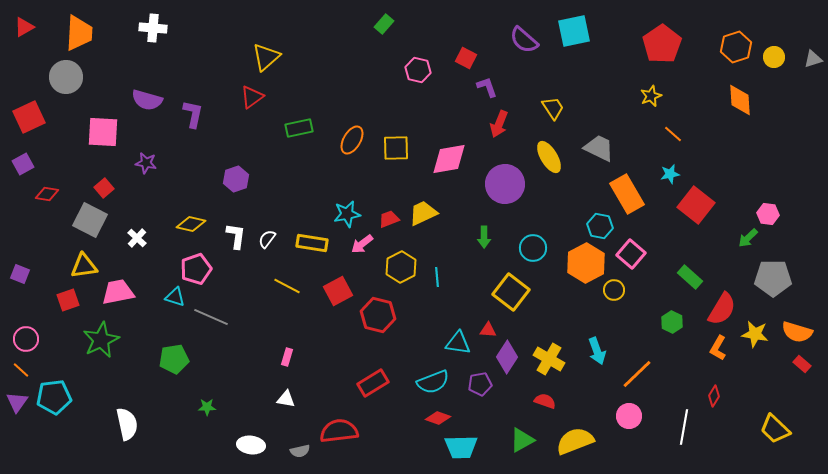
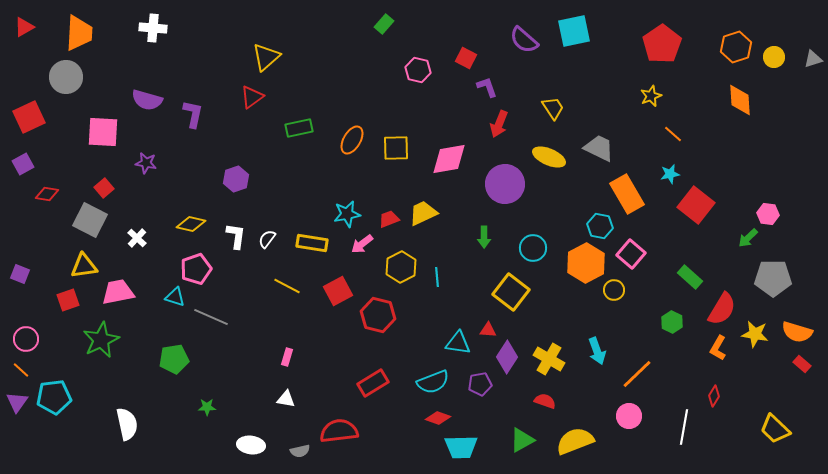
yellow ellipse at (549, 157): rotated 36 degrees counterclockwise
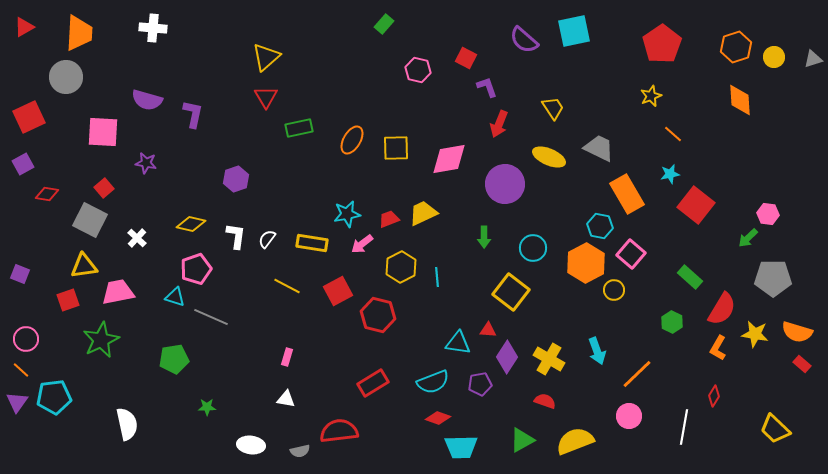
red triangle at (252, 97): moved 14 px right; rotated 25 degrees counterclockwise
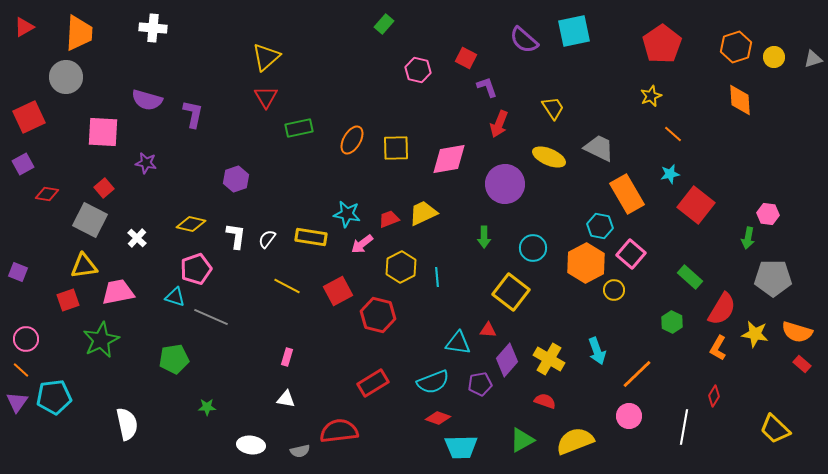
cyan star at (347, 214): rotated 20 degrees clockwise
green arrow at (748, 238): rotated 35 degrees counterclockwise
yellow rectangle at (312, 243): moved 1 px left, 6 px up
purple square at (20, 274): moved 2 px left, 2 px up
purple diamond at (507, 357): moved 3 px down; rotated 8 degrees clockwise
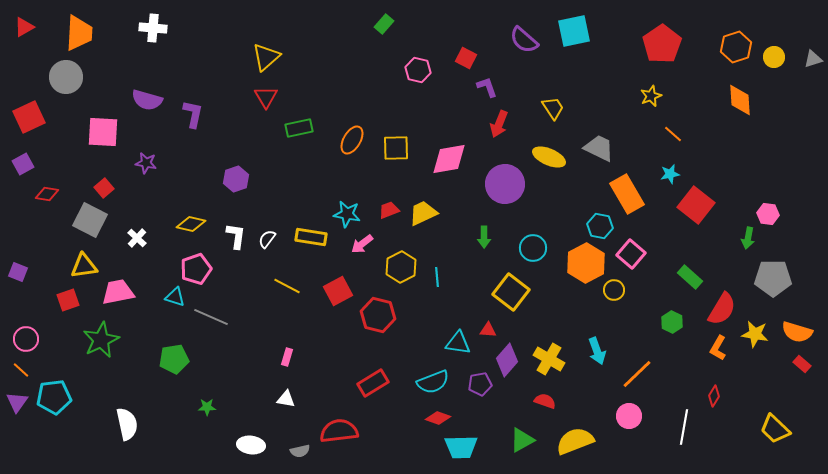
red trapezoid at (389, 219): moved 9 px up
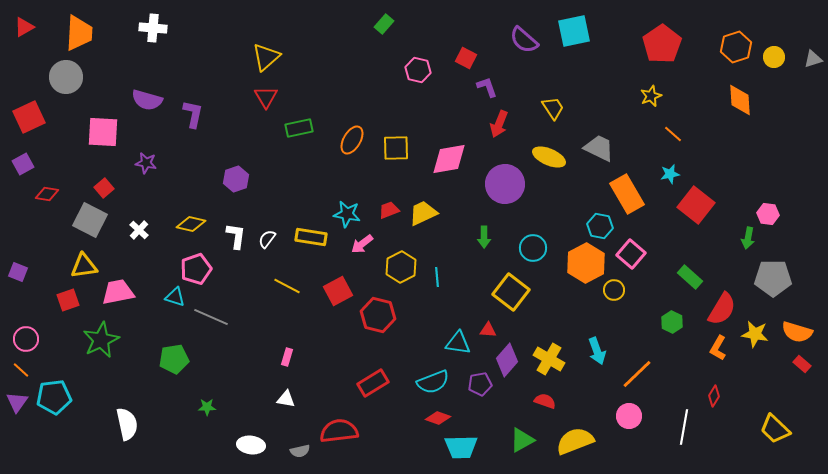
white cross at (137, 238): moved 2 px right, 8 px up
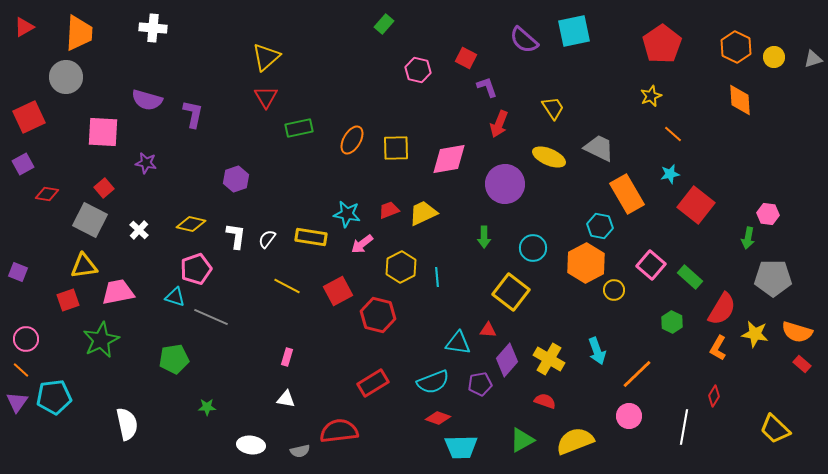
orange hexagon at (736, 47): rotated 16 degrees counterclockwise
pink square at (631, 254): moved 20 px right, 11 px down
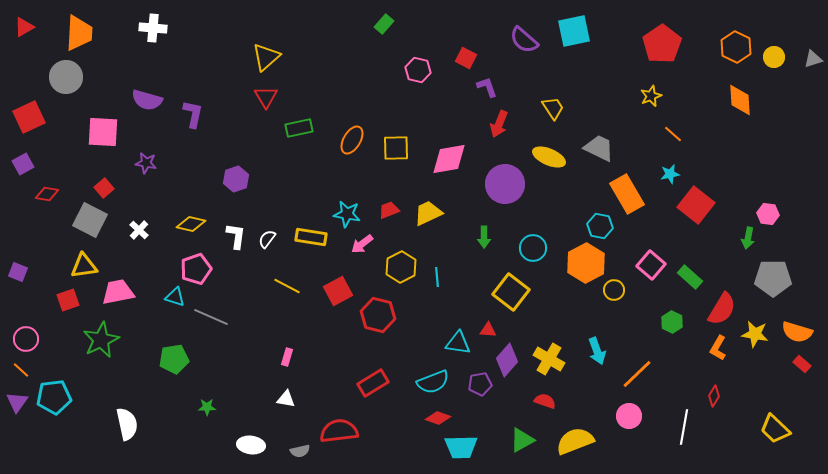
yellow trapezoid at (423, 213): moved 5 px right
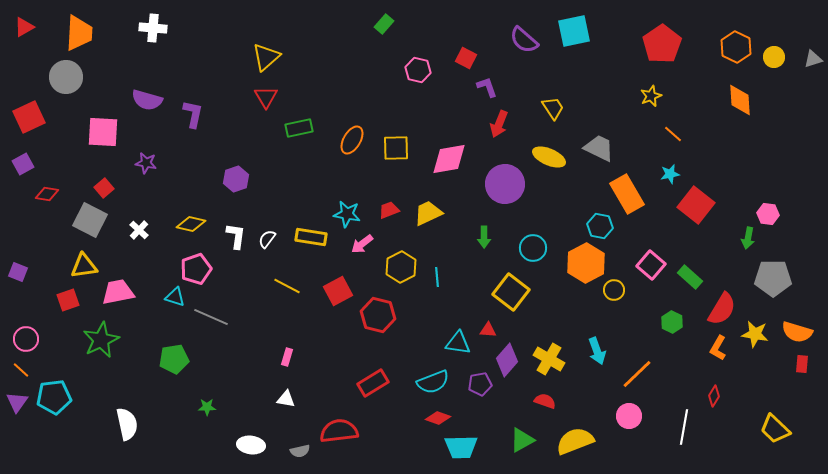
red rectangle at (802, 364): rotated 54 degrees clockwise
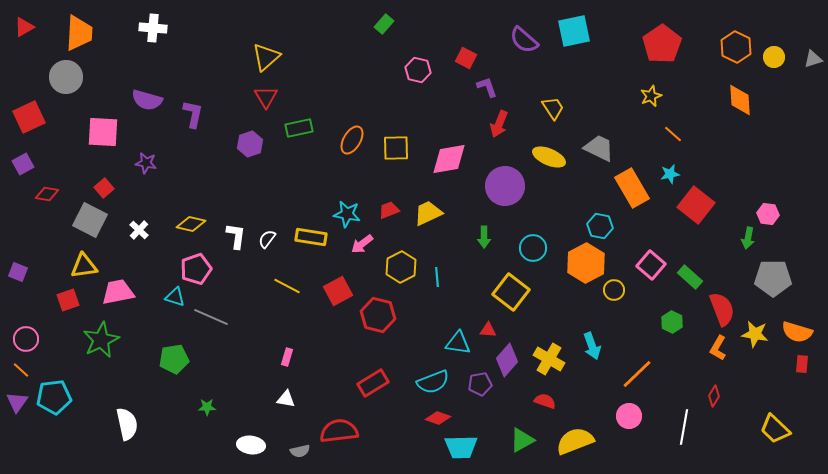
purple hexagon at (236, 179): moved 14 px right, 35 px up
purple circle at (505, 184): moved 2 px down
orange rectangle at (627, 194): moved 5 px right, 6 px up
red semicircle at (722, 309): rotated 52 degrees counterclockwise
cyan arrow at (597, 351): moved 5 px left, 5 px up
